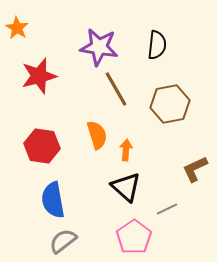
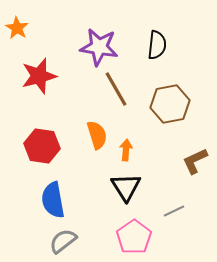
brown L-shape: moved 8 px up
black triangle: rotated 16 degrees clockwise
gray line: moved 7 px right, 2 px down
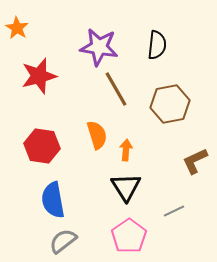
pink pentagon: moved 5 px left, 1 px up
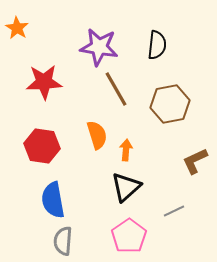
red star: moved 5 px right, 6 px down; rotated 12 degrees clockwise
black triangle: rotated 20 degrees clockwise
gray semicircle: rotated 48 degrees counterclockwise
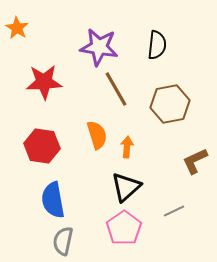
orange arrow: moved 1 px right, 3 px up
pink pentagon: moved 5 px left, 8 px up
gray semicircle: rotated 8 degrees clockwise
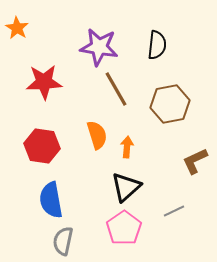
blue semicircle: moved 2 px left
